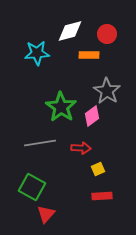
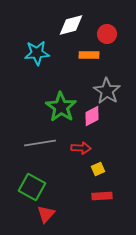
white diamond: moved 1 px right, 6 px up
pink diamond: rotated 10 degrees clockwise
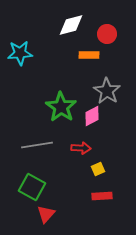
cyan star: moved 17 px left
gray line: moved 3 px left, 2 px down
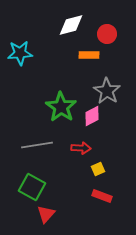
red rectangle: rotated 24 degrees clockwise
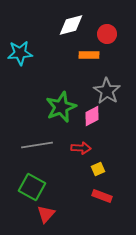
green star: rotated 16 degrees clockwise
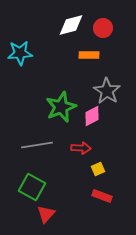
red circle: moved 4 px left, 6 px up
